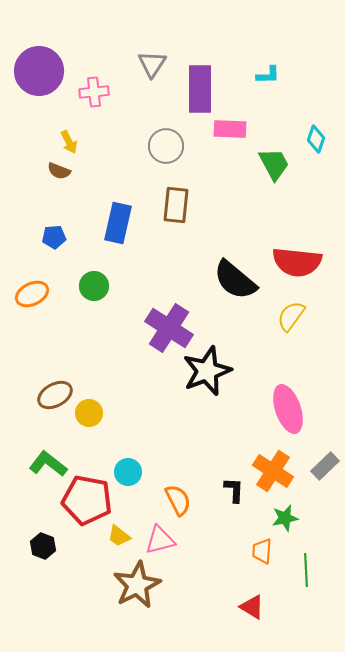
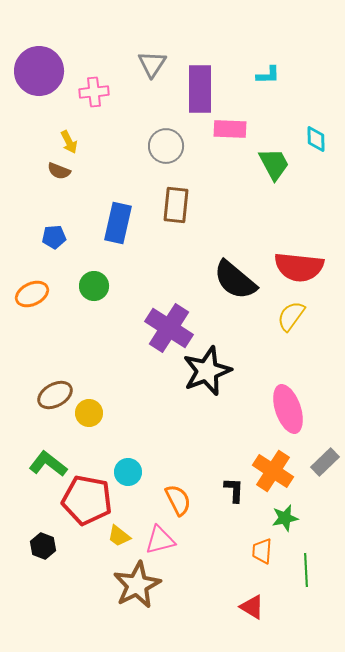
cyan diamond: rotated 20 degrees counterclockwise
red semicircle: moved 2 px right, 5 px down
gray rectangle: moved 4 px up
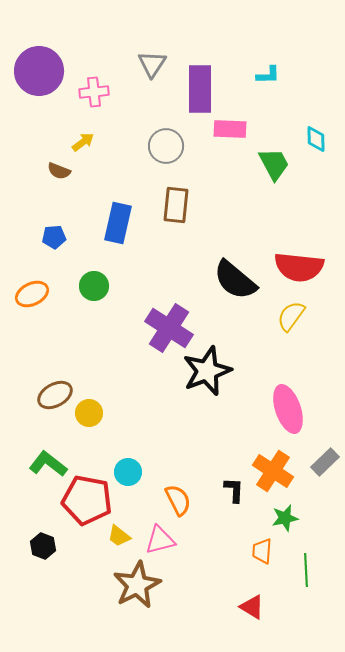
yellow arrow: moved 14 px right; rotated 100 degrees counterclockwise
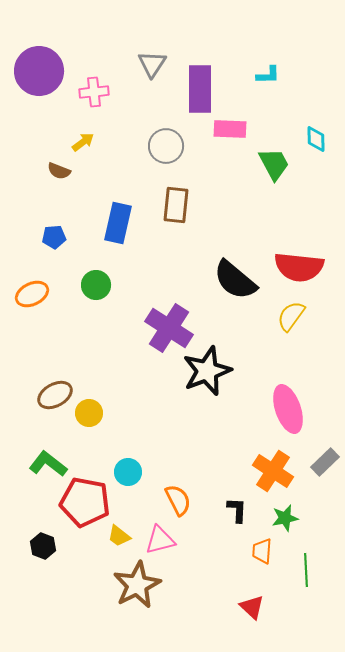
green circle: moved 2 px right, 1 px up
black L-shape: moved 3 px right, 20 px down
red pentagon: moved 2 px left, 2 px down
red triangle: rotated 12 degrees clockwise
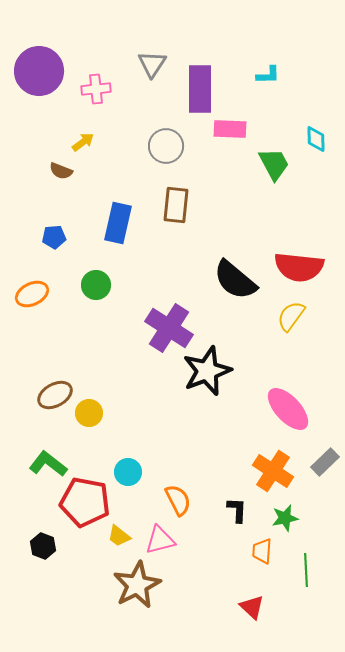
pink cross: moved 2 px right, 3 px up
brown semicircle: moved 2 px right
pink ellipse: rotated 24 degrees counterclockwise
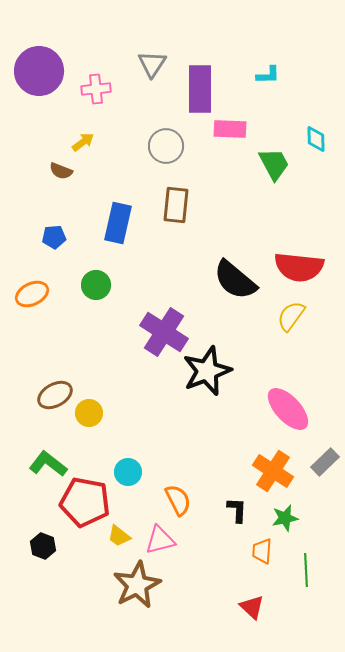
purple cross: moved 5 px left, 4 px down
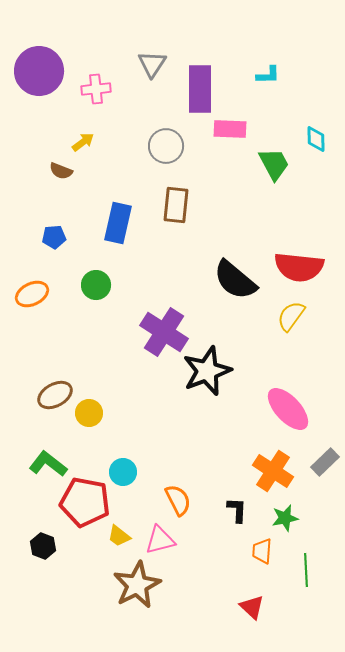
cyan circle: moved 5 px left
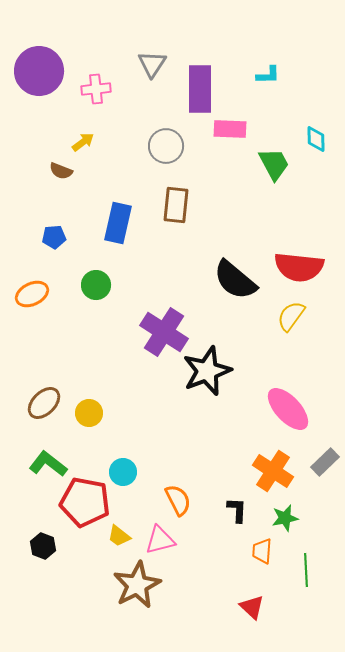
brown ellipse: moved 11 px left, 8 px down; rotated 16 degrees counterclockwise
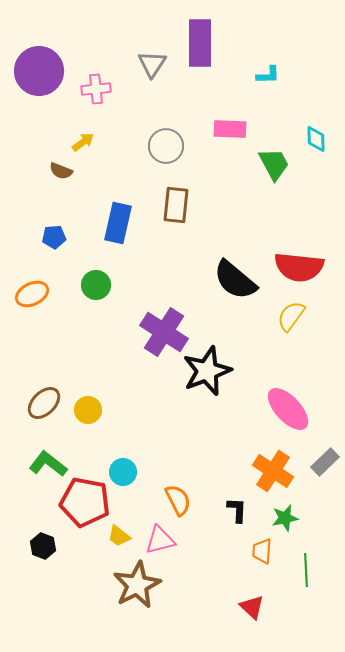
purple rectangle: moved 46 px up
yellow circle: moved 1 px left, 3 px up
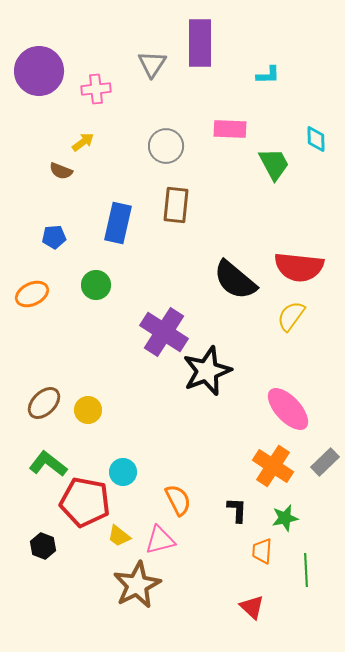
orange cross: moved 5 px up
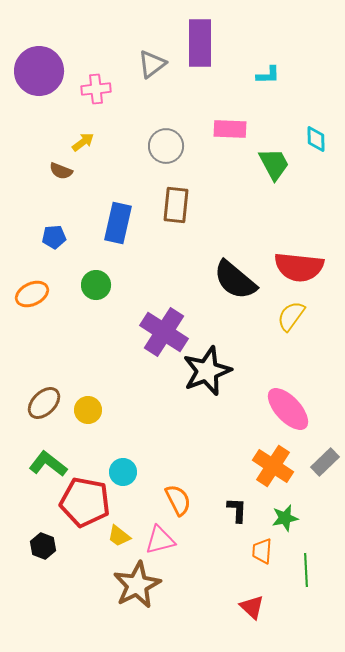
gray triangle: rotated 20 degrees clockwise
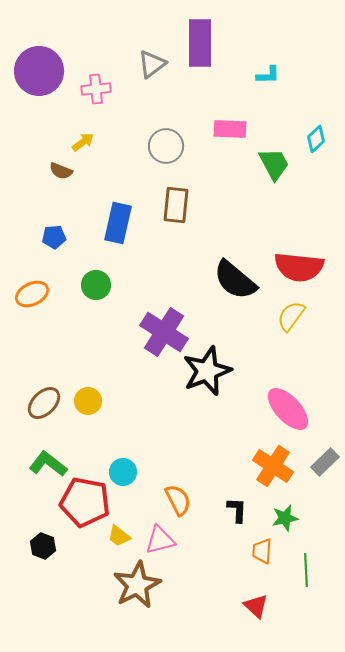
cyan diamond: rotated 48 degrees clockwise
yellow circle: moved 9 px up
red triangle: moved 4 px right, 1 px up
